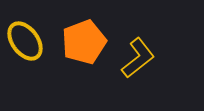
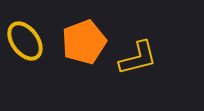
yellow L-shape: rotated 24 degrees clockwise
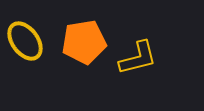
orange pentagon: rotated 12 degrees clockwise
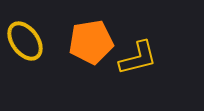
orange pentagon: moved 7 px right
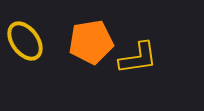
yellow L-shape: rotated 6 degrees clockwise
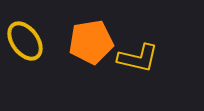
yellow L-shape: rotated 21 degrees clockwise
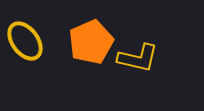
orange pentagon: rotated 15 degrees counterclockwise
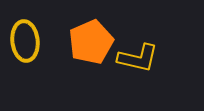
yellow ellipse: rotated 30 degrees clockwise
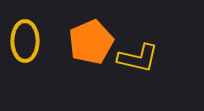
yellow ellipse: rotated 6 degrees clockwise
